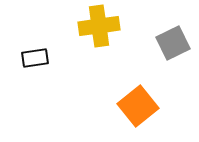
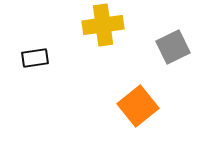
yellow cross: moved 4 px right, 1 px up
gray square: moved 4 px down
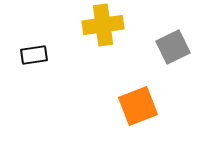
black rectangle: moved 1 px left, 3 px up
orange square: rotated 18 degrees clockwise
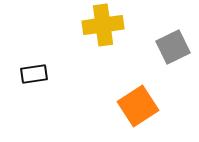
black rectangle: moved 19 px down
orange square: rotated 12 degrees counterclockwise
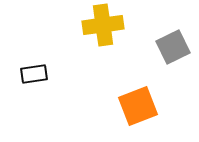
orange square: rotated 12 degrees clockwise
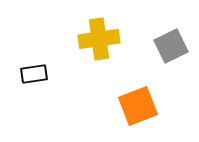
yellow cross: moved 4 px left, 14 px down
gray square: moved 2 px left, 1 px up
